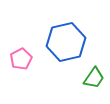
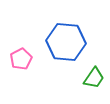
blue hexagon: rotated 18 degrees clockwise
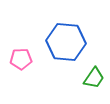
pink pentagon: rotated 25 degrees clockwise
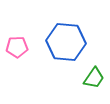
pink pentagon: moved 4 px left, 12 px up
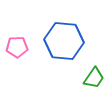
blue hexagon: moved 2 px left, 1 px up
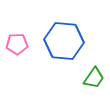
pink pentagon: moved 3 px up
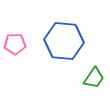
pink pentagon: moved 2 px left
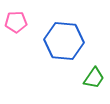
pink pentagon: moved 1 px right, 22 px up
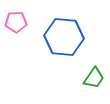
blue hexagon: moved 4 px up
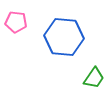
pink pentagon: rotated 10 degrees clockwise
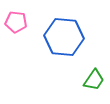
green trapezoid: moved 2 px down
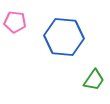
pink pentagon: moved 1 px left
